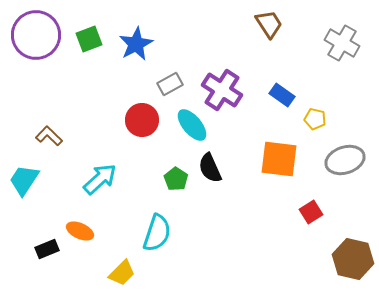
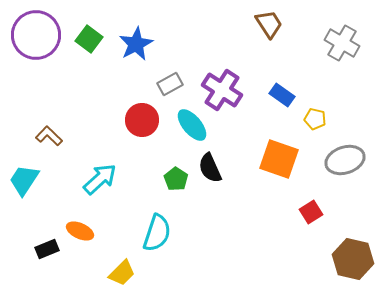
green square: rotated 32 degrees counterclockwise
orange square: rotated 12 degrees clockwise
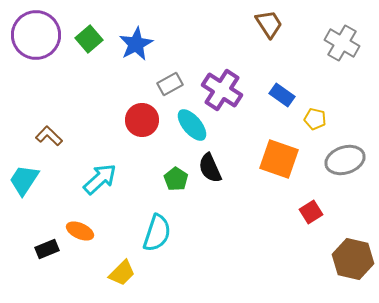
green square: rotated 12 degrees clockwise
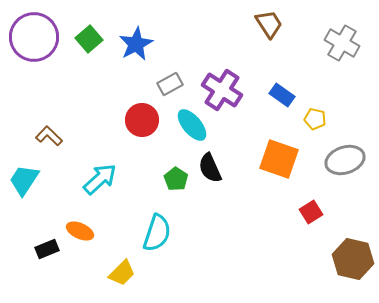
purple circle: moved 2 px left, 2 px down
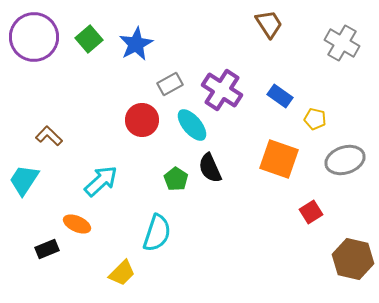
blue rectangle: moved 2 px left, 1 px down
cyan arrow: moved 1 px right, 2 px down
orange ellipse: moved 3 px left, 7 px up
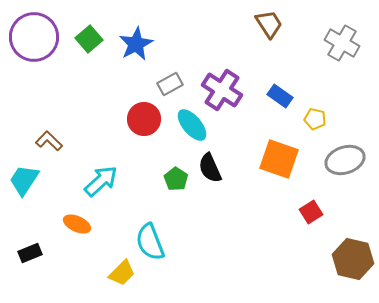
red circle: moved 2 px right, 1 px up
brown L-shape: moved 5 px down
cyan semicircle: moved 7 px left, 9 px down; rotated 141 degrees clockwise
black rectangle: moved 17 px left, 4 px down
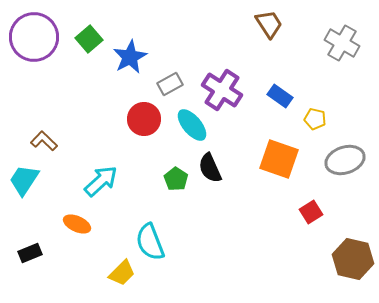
blue star: moved 6 px left, 13 px down
brown L-shape: moved 5 px left
